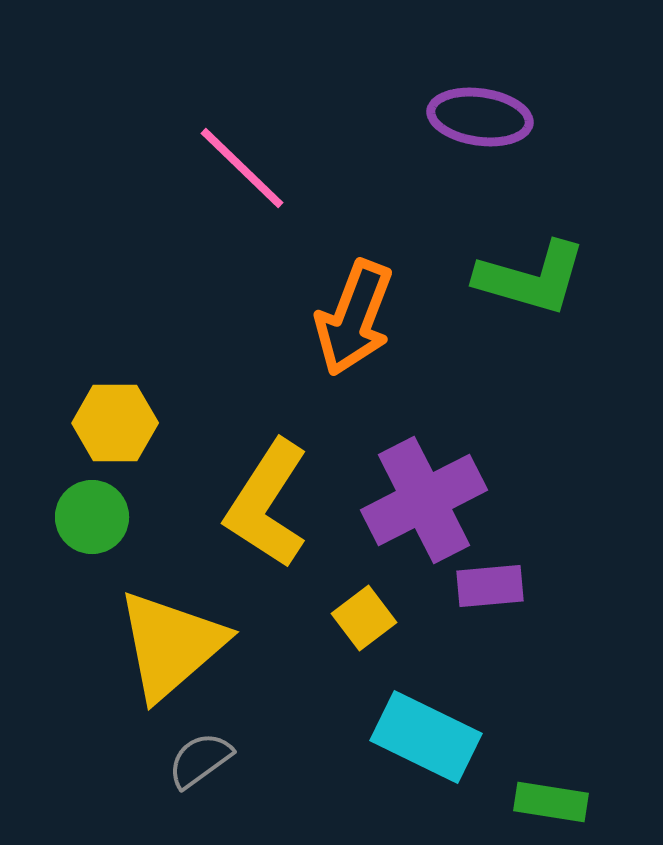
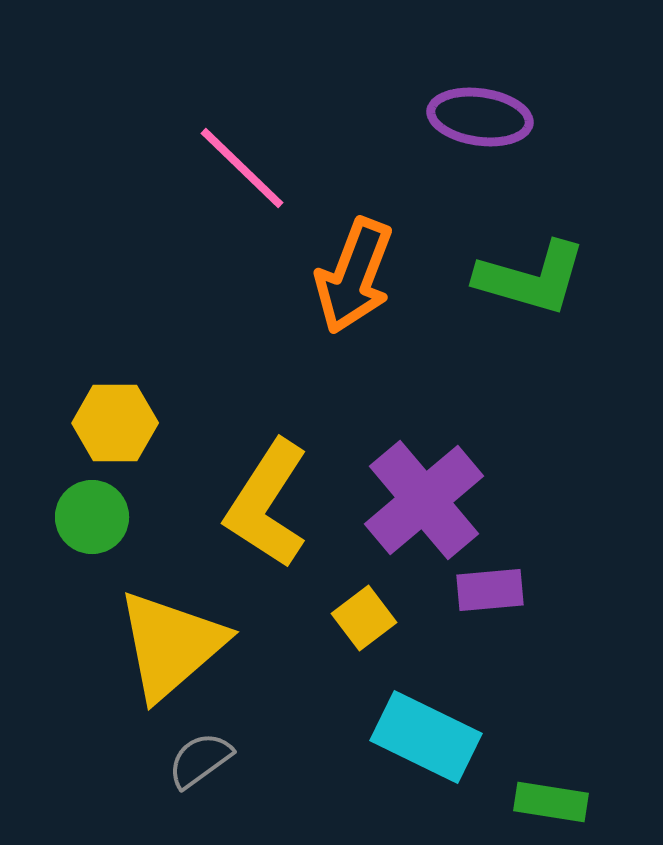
orange arrow: moved 42 px up
purple cross: rotated 13 degrees counterclockwise
purple rectangle: moved 4 px down
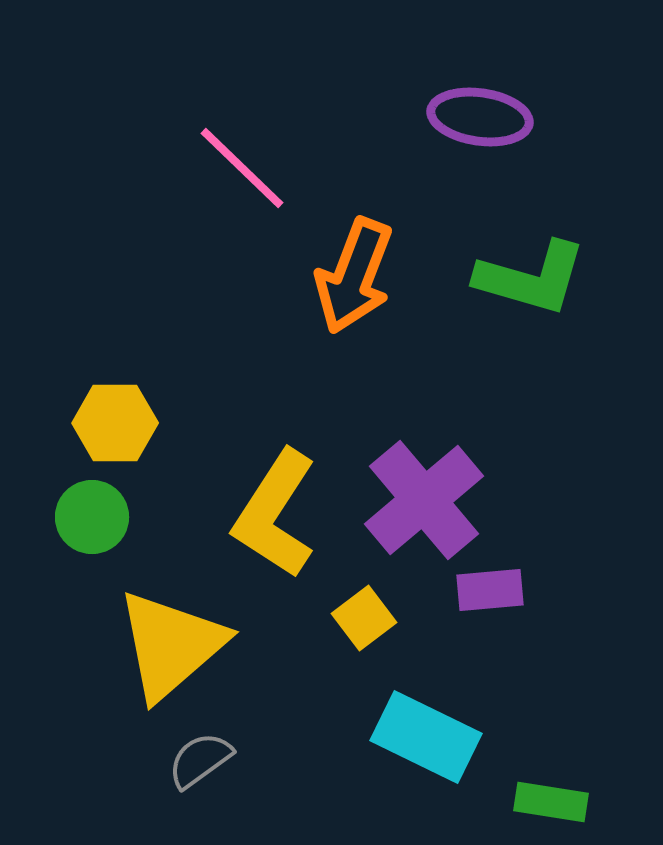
yellow L-shape: moved 8 px right, 10 px down
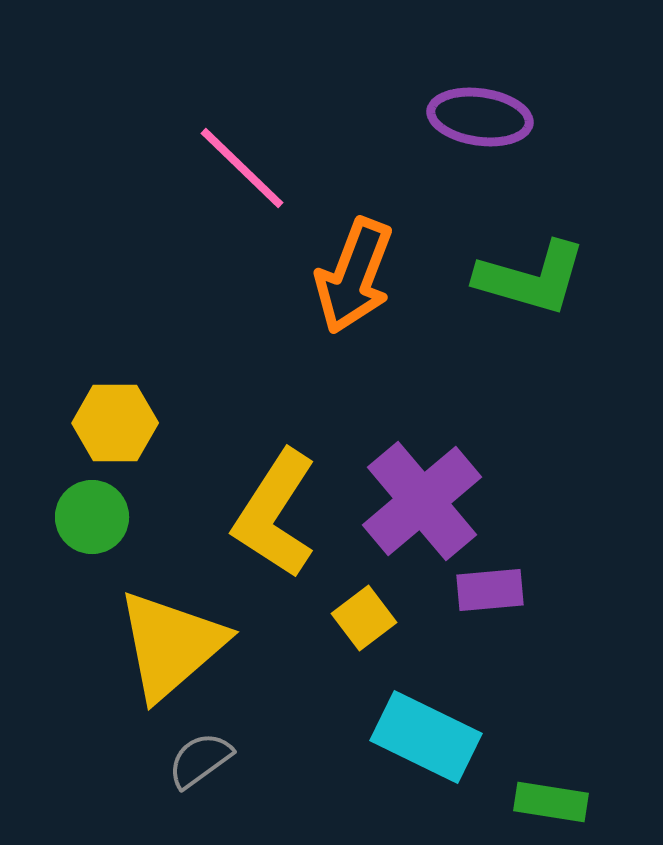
purple cross: moved 2 px left, 1 px down
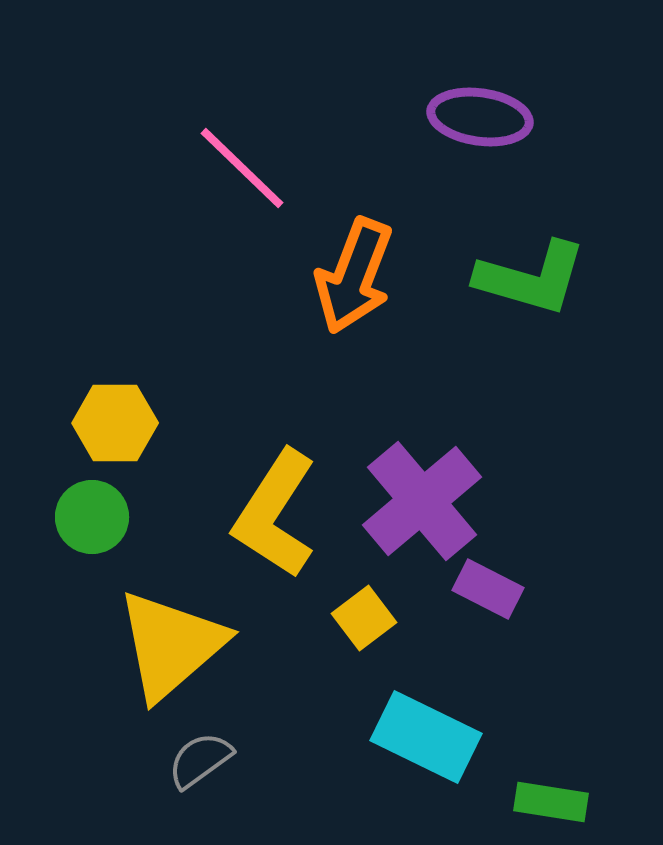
purple rectangle: moved 2 px left, 1 px up; rotated 32 degrees clockwise
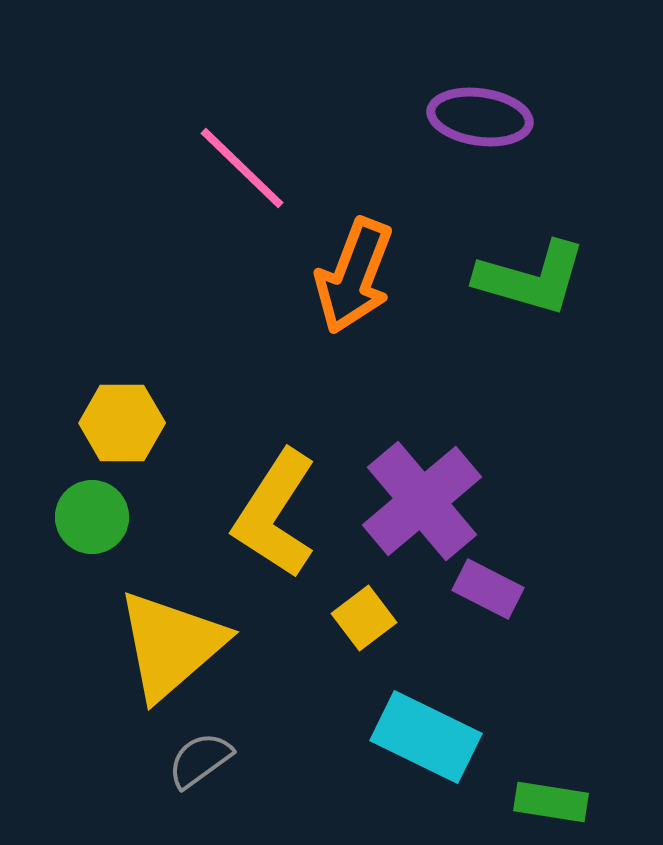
yellow hexagon: moved 7 px right
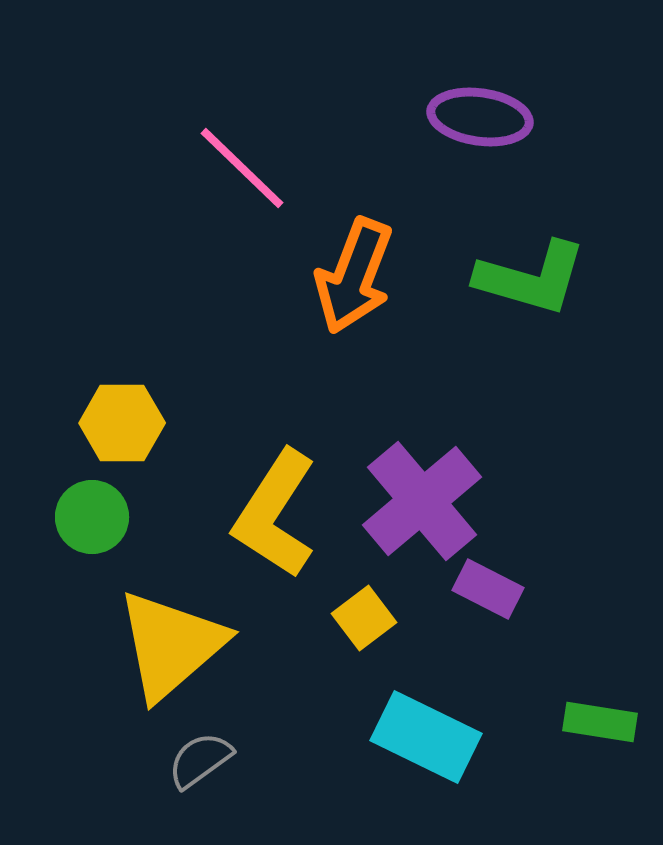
green rectangle: moved 49 px right, 80 px up
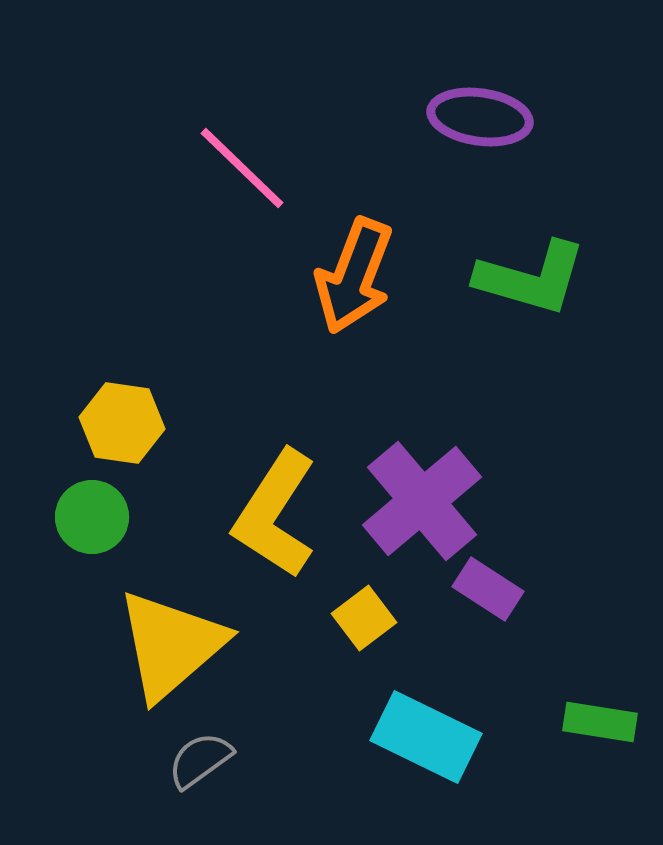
yellow hexagon: rotated 8 degrees clockwise
purple rectangle: rotated 6 degrees clockwise
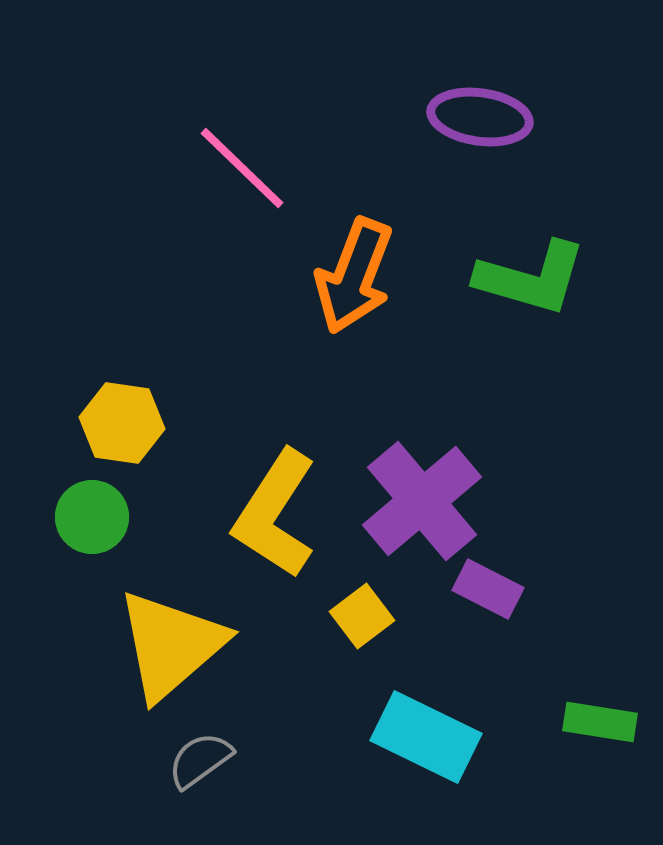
purple rectangle: rotated 6 degrees counterclockwise
yellow square: moved 2 px left, 2 px up
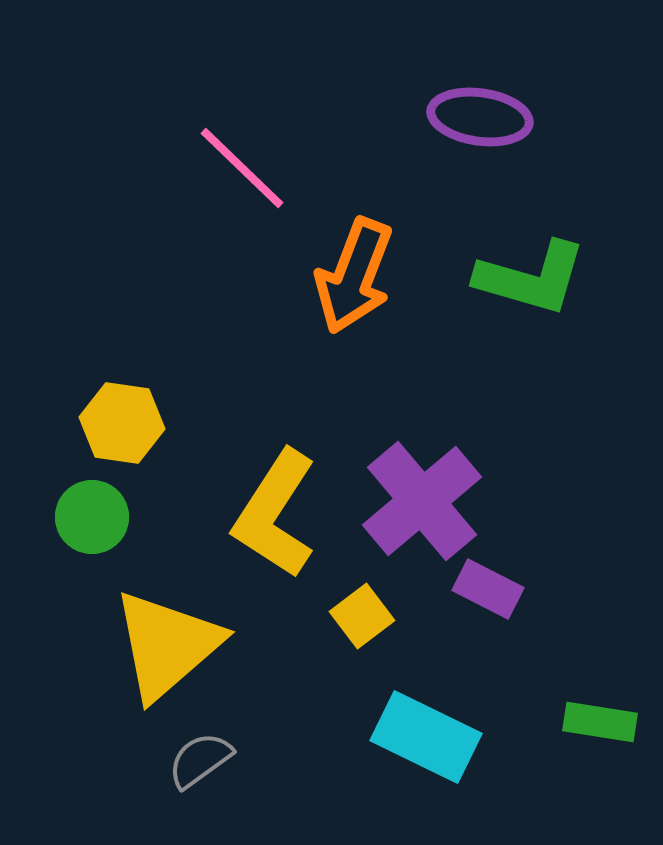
yellow triangle: moved 4 px left
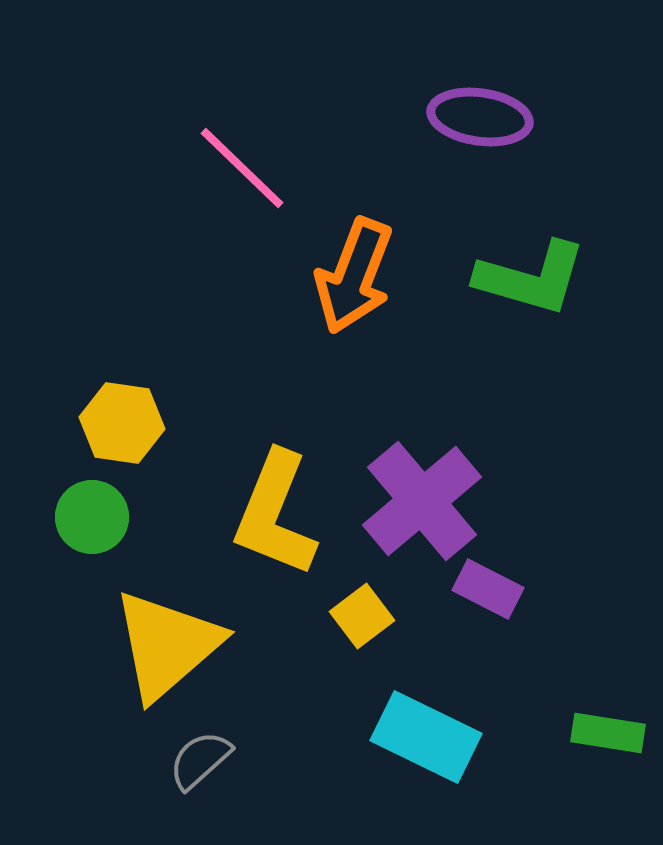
yellow L-shape: rotated 11 degrees counterclockwise
green rectangle: moved 8 px right, 11 px down
gray semicircle: rotated 6 degrees counterclockwise
